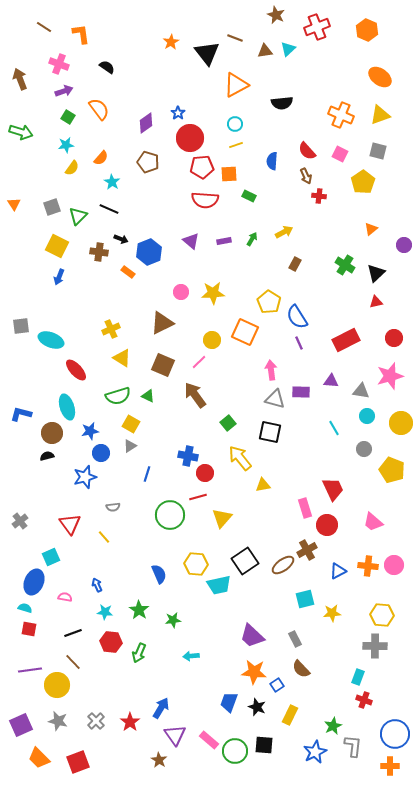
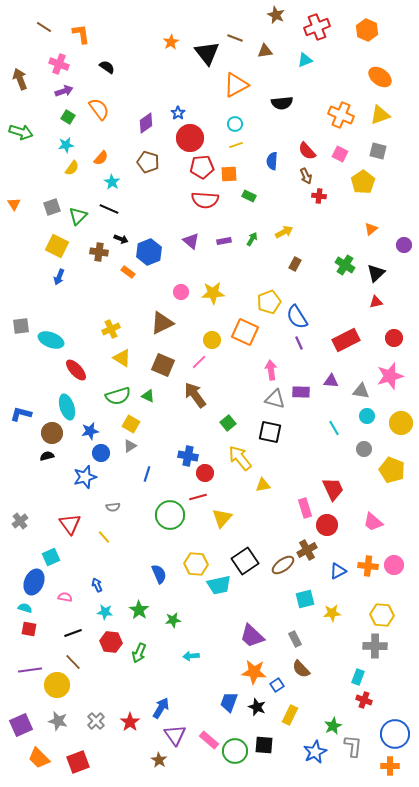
cyan triangle at (288, 49): moved 17 px right, 11 px down; rotated 21 degrees clockwise
yellow pentagon at (269, 302): rotated 20 degrees clockwise
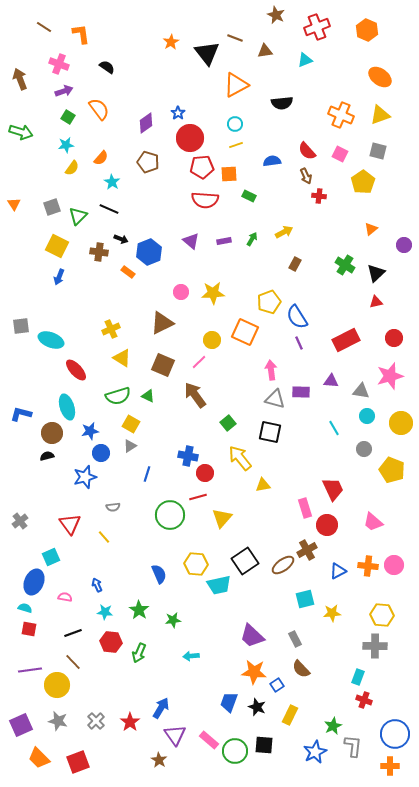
blue semicircle at (272, 161): rotated 78 degrees clockwise
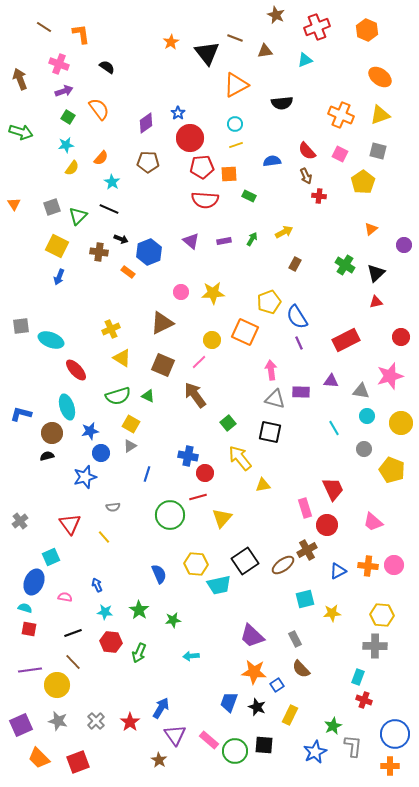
brown pentagon at (148, 162): rotated 15 degrees counterclockwise
red circle at (394, 338): moved 7 px right, 1 px up
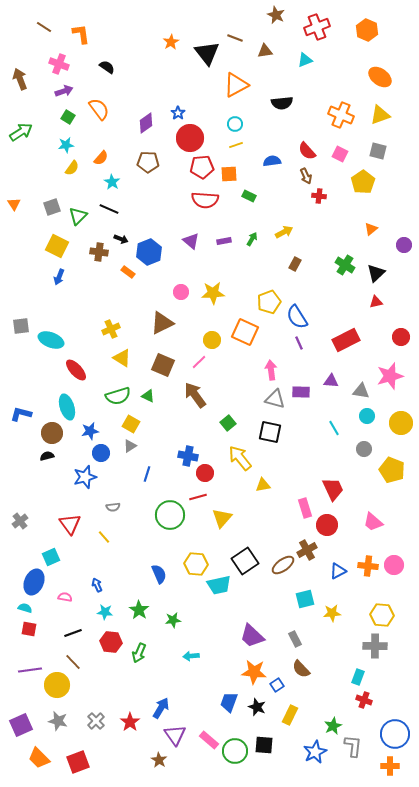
green arrow at (21, 132): rotated 50 degrees counterclockwise
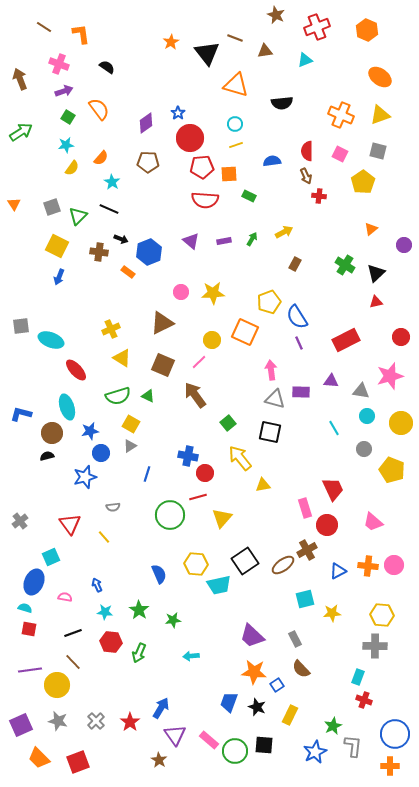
orange triangle at (236, 85): rotated 44 degrees clockwise
red semicircle at (307, 151): rotated 42 degrees clockwise
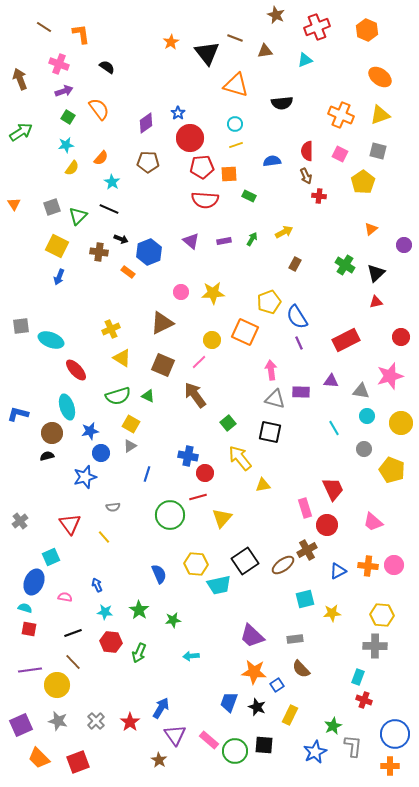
blue L-shape at (21, 414): moved 3 px left
gray rectangle at (295, 639): rotated 70 degrees counterclockwise
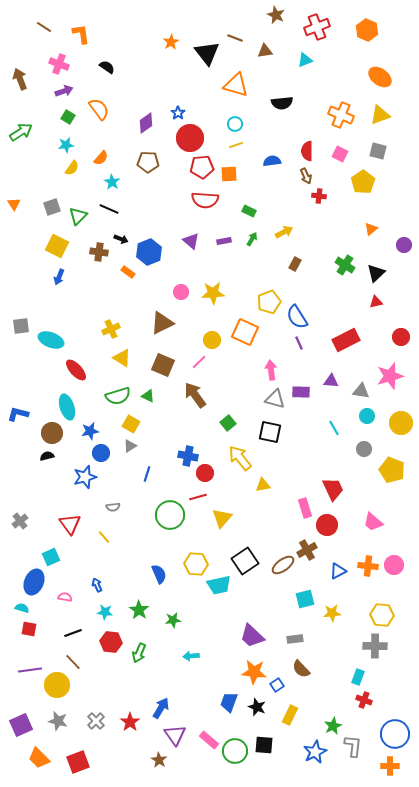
green rectangle at (249, 196): moved 15 px down
cyan semicircle at (25, 608): moved 3 px left
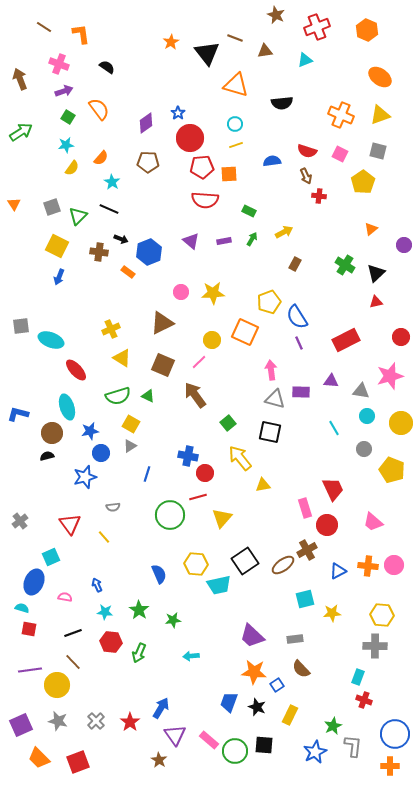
red semicircle at (307, 151): rotated 72 degrees counterclockwise
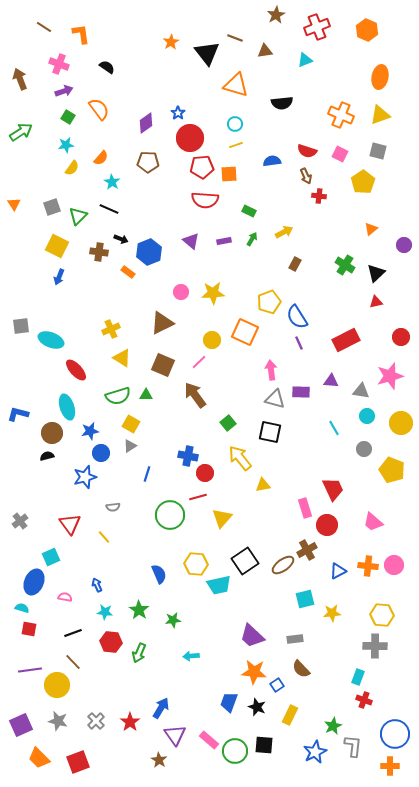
brown star at (276, 15): rotated 18 degrees clockwise
orange ellipse at (380, 77): rotated 65 degrees clockwise
green triangle at (148, 396): moved 2 px left, 1 px up; rotated 24 degrees counterclockwise
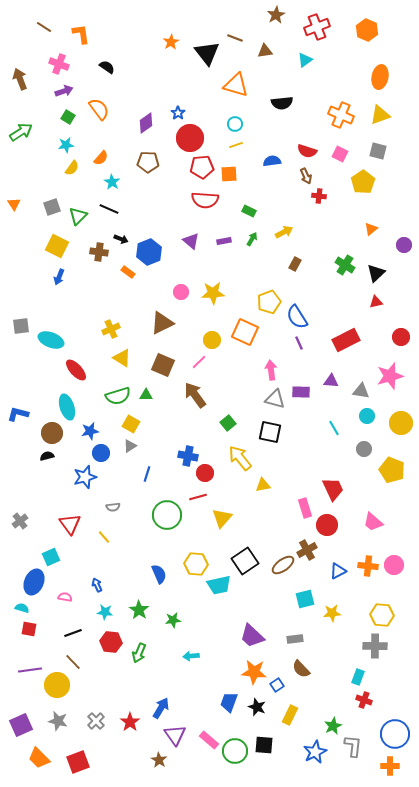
cyan triangle at (305, 60): rotated 14 degrees counterclockwise
green circle at (170, 515): moved 3 px left
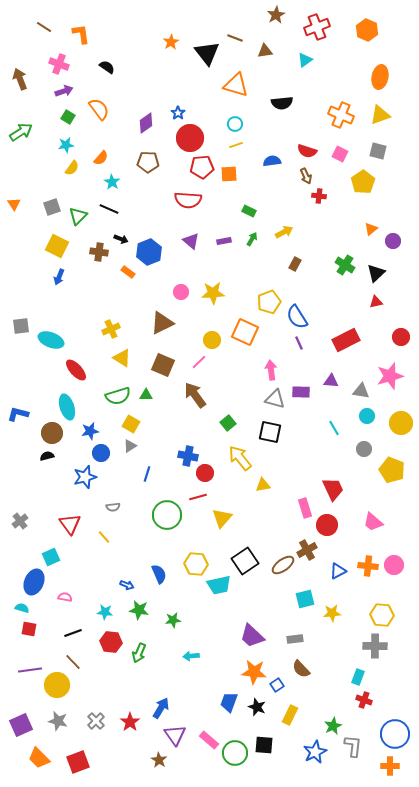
red semicircle at (205, 200): moved 17 px left
purple circle at (404, 245): moved 11 px left, 4 px up
blue arrow at (97, 585): moved 30 px right; rotated 136 degrees clockwise
green star at (139, 610): rotated 24 degrees counterclockwise
green circle at (235, 751): moved 2 px down
